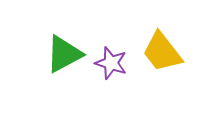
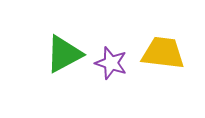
yellow trapezoid: moved 1 px right, 1 px down; rotated 135 degrees clockwise
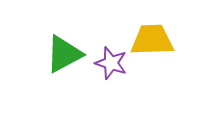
yellow trapezoid: moved 11 px left, 13 px up; rotated 9 degrees counterclockwise
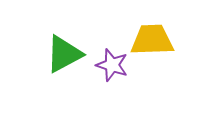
purple star: moved 1 px right, 2 px down
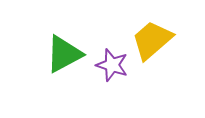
yellow trapezoid: rotated 39 degrees counterclockwise
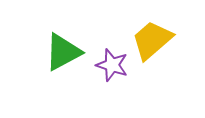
green triangle: moved 1 px left, 2 px up
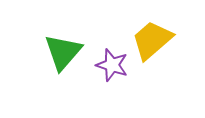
green triangle: rotated 21 degrees counterclockwise
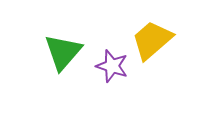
purple star: moved 1 px down
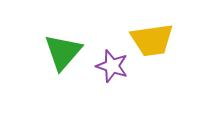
yellow trapezoid: rotated 147 degrees counterclockwise
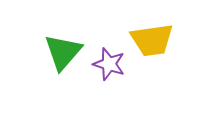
purple star: moved 3 px left, 2 px up
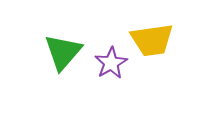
purple star: moved 2 px right, 1 px up; rotated 24 degrees clockwise
